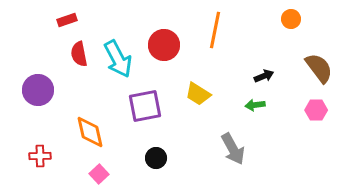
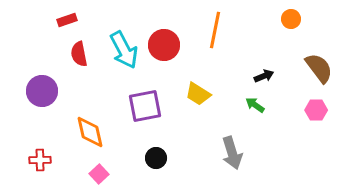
cyan arrow: moved 6 px right, 9 px up
purple circle: moved 4 px right, 1 px down
green arrow: rotated 42 degrees clockwise
gray arrow: moved 1 px left, 4 px down; rotated 12 degrees clockwise
red cross: moved 4 px down
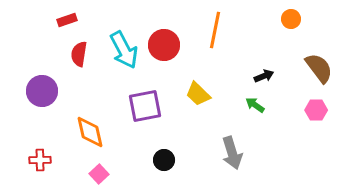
red semicircle: rotated 20 degrees clockwise
yellow trapezoid: rotated 12 degrees clockwise
black circle: moved 8 px right, 2 px down
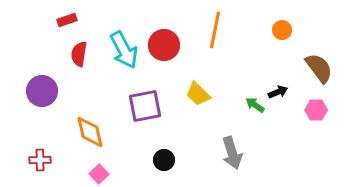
orange circle: moved 9 px left, 11 px down
black arrow: moved 14 px right, 16 px down
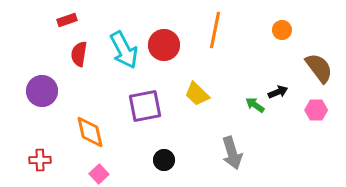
yellow trapezoid: moved 1 px left
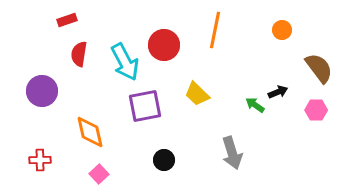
cyan arrow: moved 1 px right, 12 px down
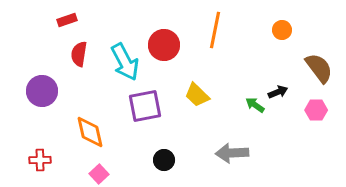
yellow trapezoid: moved 1 px down
gray arrow: rotated 104 degrees clockwise
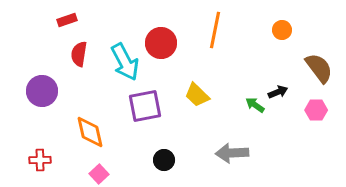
red circle: moved 3 px left, 2 px up
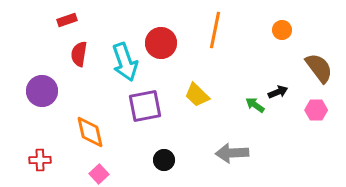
cyan arrow: rotated 9 degrees clockwise
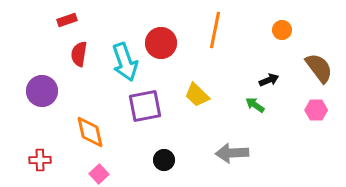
black arrow: moved 9 px left, 12 px up
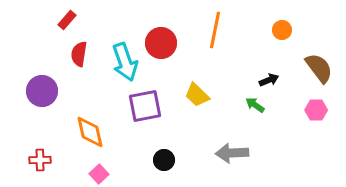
red rectangle: rotated 30 degrees counterclockwise
